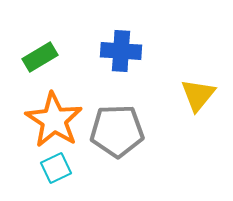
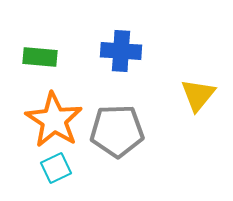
green rectangle: rotated 36 degrees clockwise
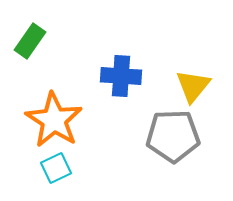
blue cross: moved 25 px down
green rectangle: moved 10 px left, 16 px up; rotated 60 degrees counterclockwise
yellow triangle: moved 5 px left, 9 px up
gray pentagon: moved 56 px right, 5 px down
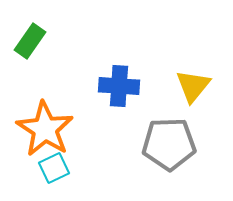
blue cross: moved 2 px left, 10 px down
orange star: moved 9 px left, 9 px down
gray pentagon: moved 4 px left, 8 px down
cyan square: moved 2 px left
